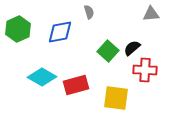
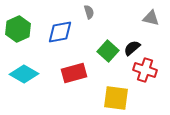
gray triangle: moved 4 px down; rotated 18 degrees clockwise
red cross: rotated 15 degrees clockwise
cyan diamond: moved 18 px left, 3 px up
red rectangle: moved 2 px left, 12 px up
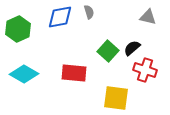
gray triangle: moved 3 px left, 1 px up
blue diamond: moved 15 px up
red rectangle: rotated 20 degrees clockwise
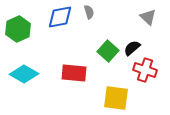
gray triangle: rotated 30 degrees clockwise
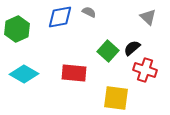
gray semicircle: rotated 48 degrees counterclockwise
green hexagon: moved 1 px left
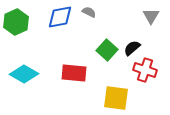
gray triangle: moved 3 px right, 1 px up; rotated 18 degrees clockwise
green hexagon: moved 1 px left, 7 px up
green square: moved 1 px left, 1 px up
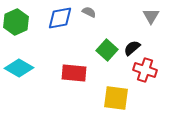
blue diamond: moved 1 px down
cyan diamond: moved 5 px left, 6 px up
